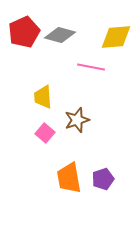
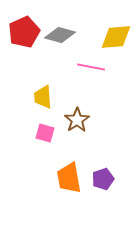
brown star: rotated 15 degrees counterclockwise
pink square: rotated 24 degrees counterclockwise
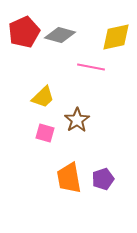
yellow diamond: rotated 8 degrees counterclockwise
yellow trapezoid: rotated 130 degrees counterclockwise
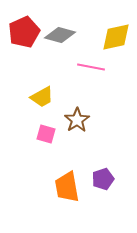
yellow trapezoid: moved 1 px left; rotated 15 degrees clockwise
pink square: moved 1 px right, 1 px down
orange trapezoid: moved 2 px left, 9 px down
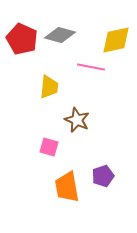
red pentagon: moved 2 px left, 7 px down; rotated 24 degrees counterclockwise
yellow diamond: moved 3 px down
yellow trapezoid: moved 7 px right, 10 px up; rotated 55 degrees counterclockwise
brown star: rotated 15 degrees counterclockwise
pink square: moved 3 px right, 13 px down
purple pentagon: moved 3 px up
